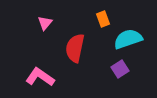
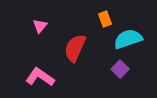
orange rectangle: moved 2 px right
pink triangle: moved 5 px left, 3 px down
red semicircle: rotated 12 degrees clockwise
purple square: rotated 12 degrees counterclockwise
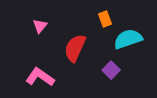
purple square: moved 9 px left, 1 px down
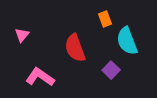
pink triangle: moved 18 px left, 9 px down
cyan semicircle: moved 1 px left, 2 px down; rotated 92 degrees counterclockwise
red semicircle: rotated 44 degrees counterclockwise
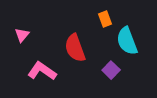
pink L-shape: moved 2 px right, 6 px up
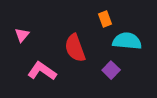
cyan semicircle: rotated 116 degrees clockwise
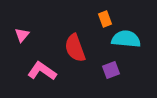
cyan semicircle: moved 1 px left, 2 px up
purple square: rotated 24 degrees clockwise
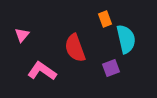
cyan semicircle: rotated 72 degrees clockwise
purple square: moved 2 px up
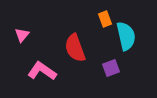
cyan semicircle: moved 3 px up
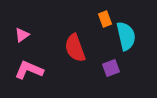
pink triangle: rotated 14 degrees clockwise
pink L-shape: moved 13 px left, 1 px up; rotated 12 degrees counterclockwise
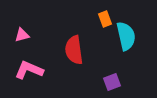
pink triangle: rotated 21 degrees clockwise
red semicircle: moved 1 px left, 2 px down; rotated 12 degrees clockwise
purple square: moved 1 px right, 14 px down
